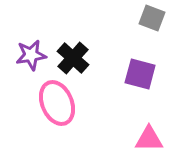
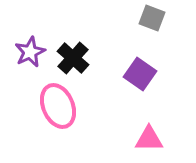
purple star: moved 1 px left, 3 px up; rotated 16 degrees counterclockwise
purple square: rotated 20 degrees clockwise
pink ellipse: moved 1 px right, 3 px down
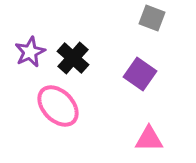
pink ellipse: rotated 21 degrees counterclockwise
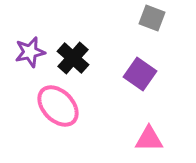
purple star: rotated 12 degrees clockwise
